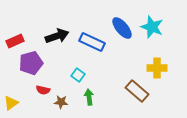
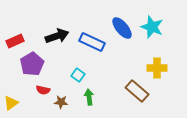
purple pentagon: moved 1 px right, 1 px down; rotated 15 degrees counterclockwise
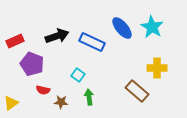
cyan star: rotated 10 degrees clockwise
purple pentagon: rotated 20 degrees counterclockwise
